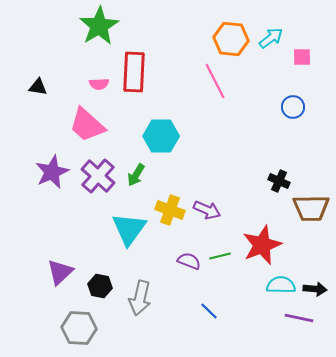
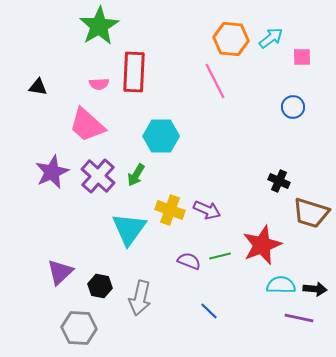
brown trapezoid: moved 5 px down; rotated 18 degrees clockwise
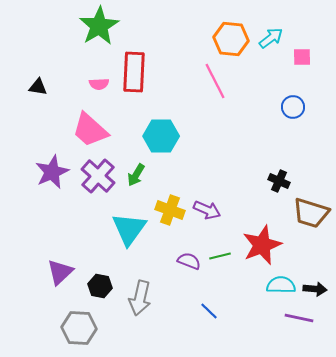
pink trapezoid: moved 3 px right, 5 px down
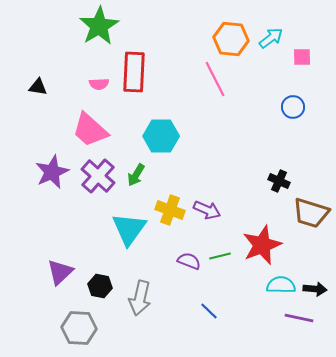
pink line: moved 2 px up
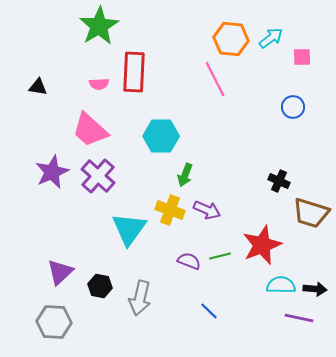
green arrow: moved 49 px right; rotated 10 degrees counterclockwise
gray hexagon: moved 25 px left, 6 px up
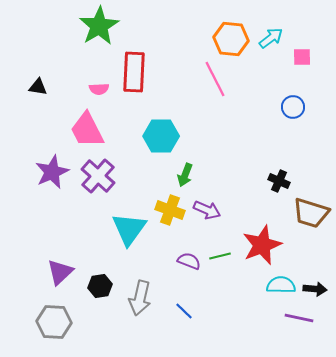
pink semicircle: moved 5 px down
pink trapezoid: moved 3 px left; rotated 21 degrees clockwise
black hexagon: rotated 20 degrees counterclockwise
blue line: moved 25 px left
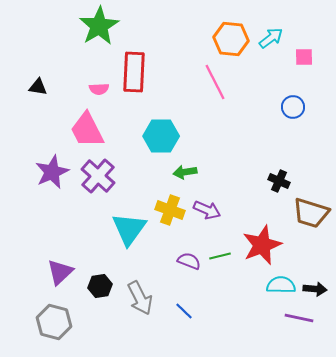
pink square: moved 2 px right
pink line: moved 3 px down
green arrow: moved 3 px up; rotated 60 degrees clockwise
gray arrow: rotated 40 degrees counterclockwise
gray hexagon: rotated 12 degrees clockwise
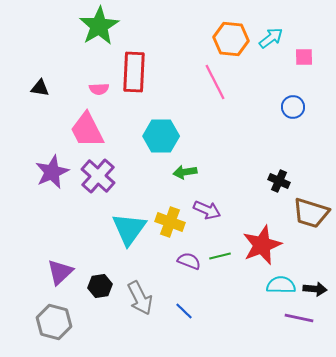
black triangle: moved 2 px right, 1 px down
yellow cross: moved 12 px down
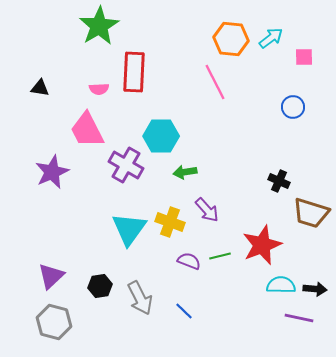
purple cross: moved 28 px right, 11 px up; rotated 12 degrees counterclockwise
purple arrow: rotated 24 degrees clockwise
purple triangle: moved 9 px left, 4 px down
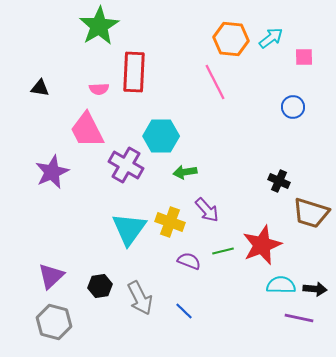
green line: moved 3 px right, 5 px up
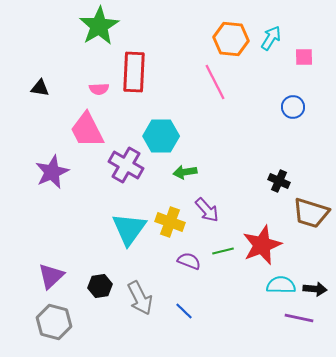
cyan arrow: rotated 20 degrees counterclockwise
